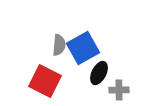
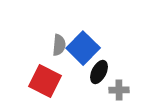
blue square: rotated 16 degrees counterclockwise
black ellipse: moved 1 px up
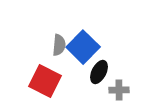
blue square: moved 1 px up
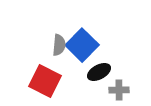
blue square: moved 1 px left, 2 px up
black ellipse: rotated 35 degrees clockwise
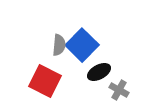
gray cross: rotated 30 degrees clockwise
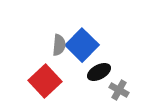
red square: rotated 20 degrees clockwise
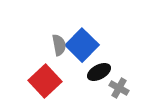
gray semicircle: rotated 15 degrees counterclockwise
gray cross: moved 2 px up
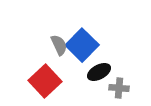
gray semicircle: rotated 15 degrees counterclockwise
gray cross: rotated 24 degrees counterclockwise
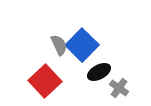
gray cross: rotated 30 degrees clockwise
